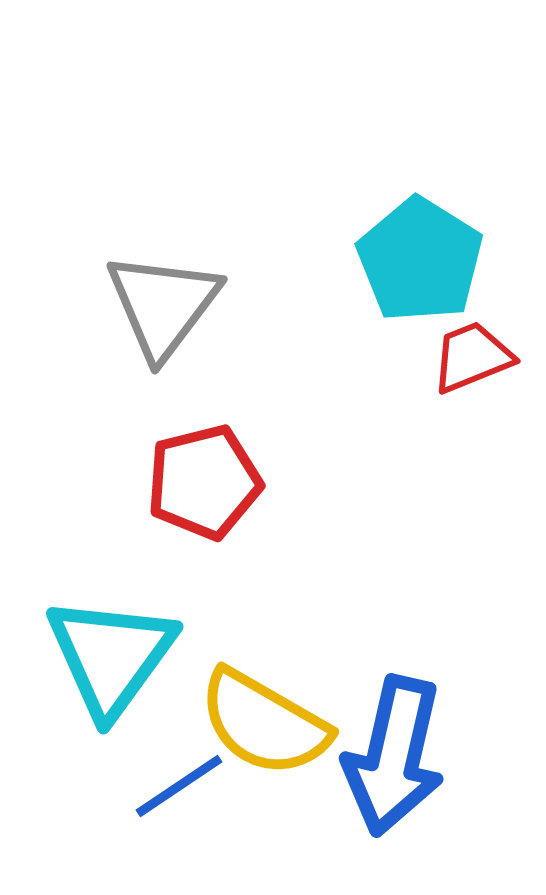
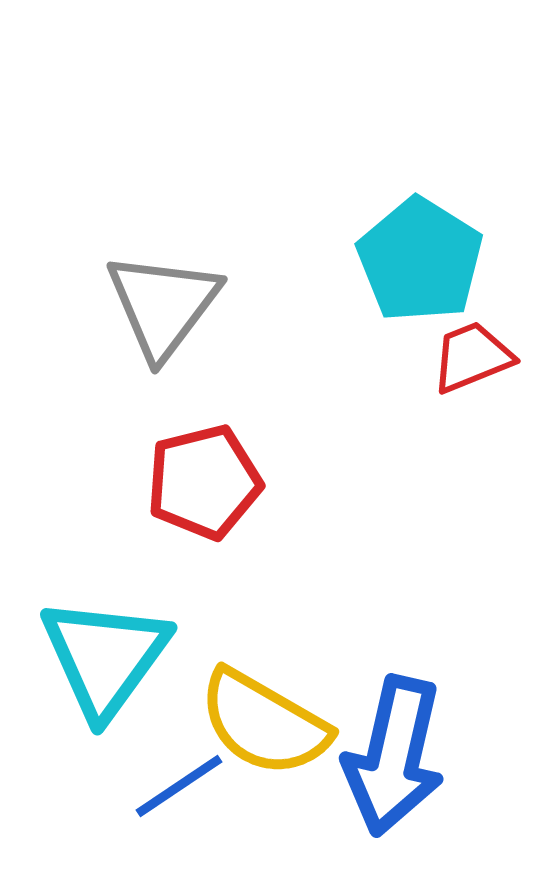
cyan triangle: moved 6 px left, 1 px down
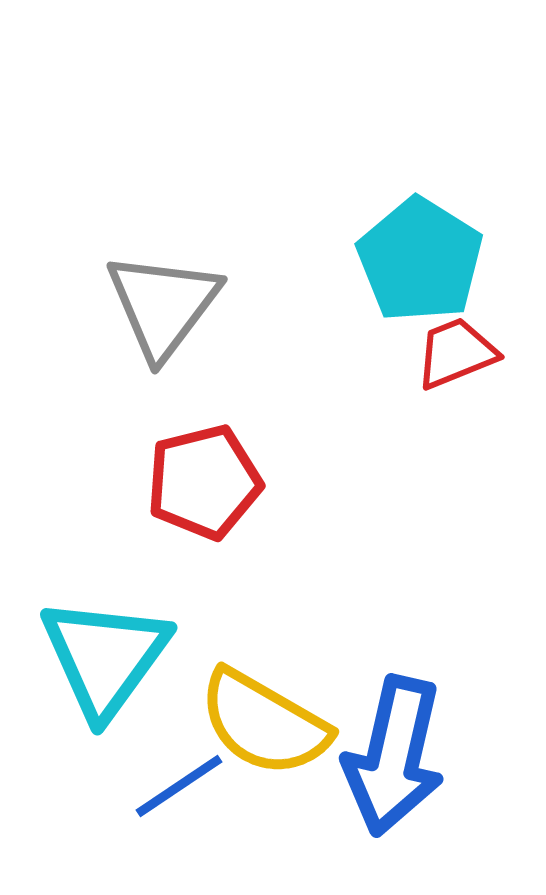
red trapezoid: moved 16 px left, 4 px up
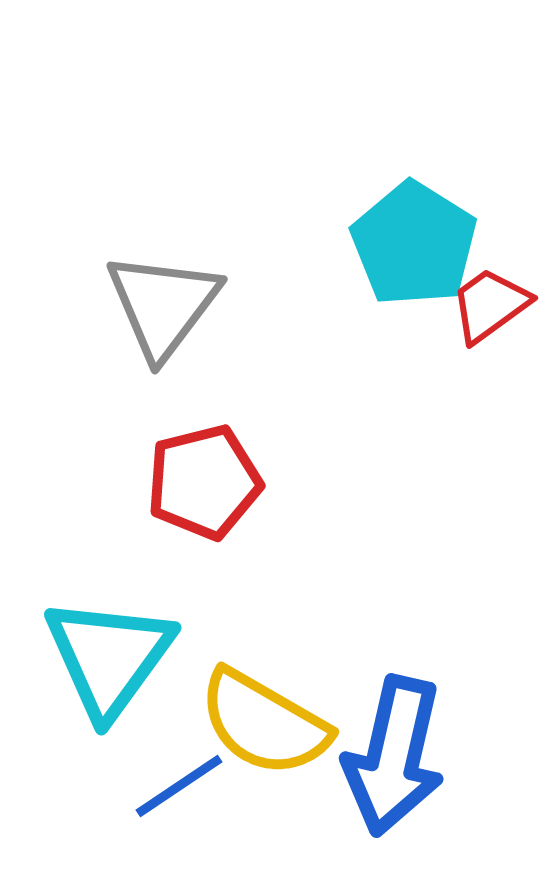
cyan pentagon: moved 6 px left, 16 px up
red trapezoid: moved 34 px right, 48 px up; rotated 14 degrees counterclockwise
cyan triangle: moved 4 px right
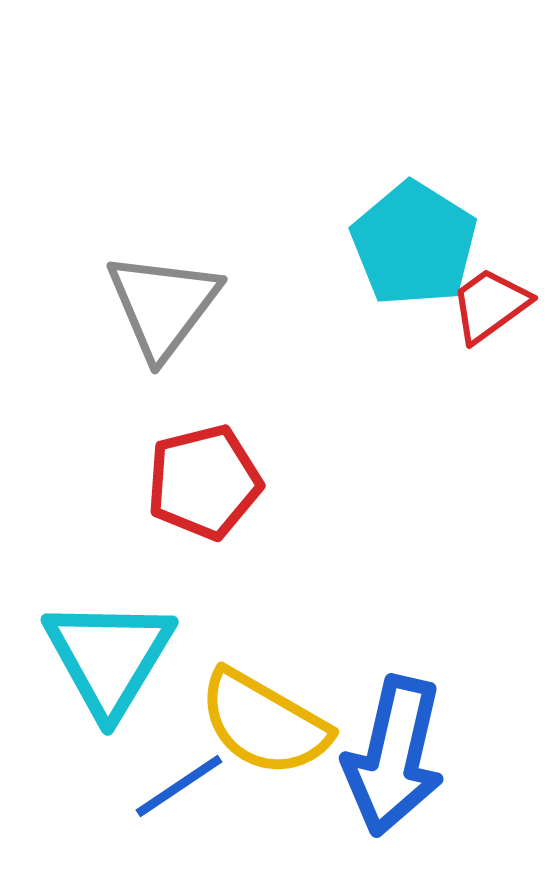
cyan triangle: rotated 5 degrees counterclockwise
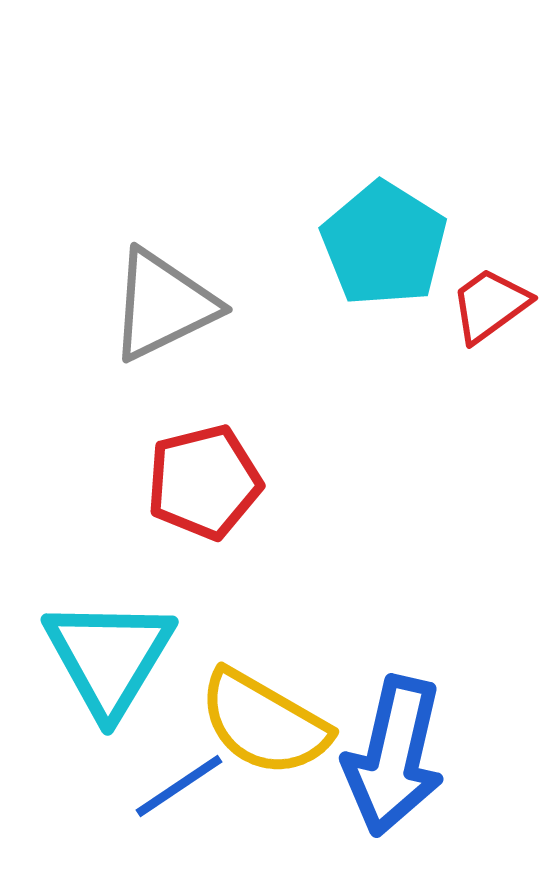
cyan pentagon: moved 30 px left
gray triangle: rotated 27 degrees clockwise
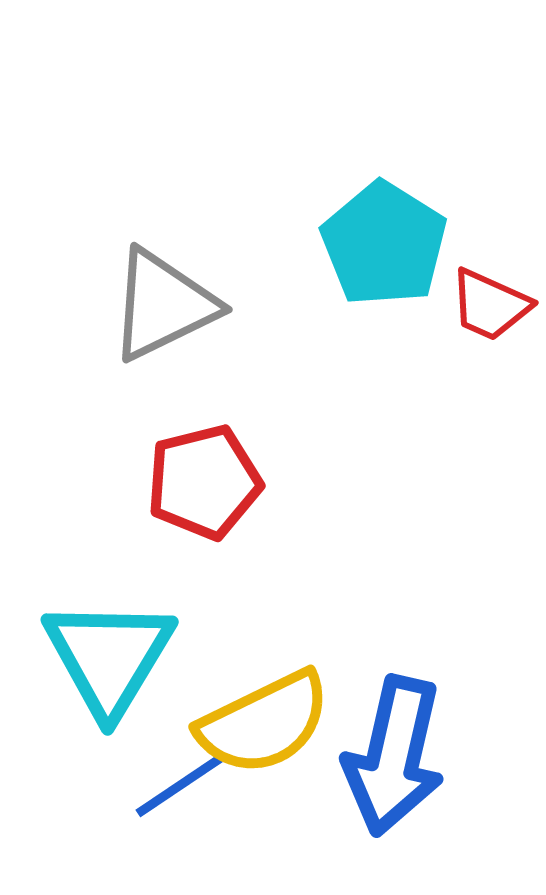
red trapezoid: rotated 120 degrees counterclockwise
yellow semicircle: rotated 56 degrees counterclockwise
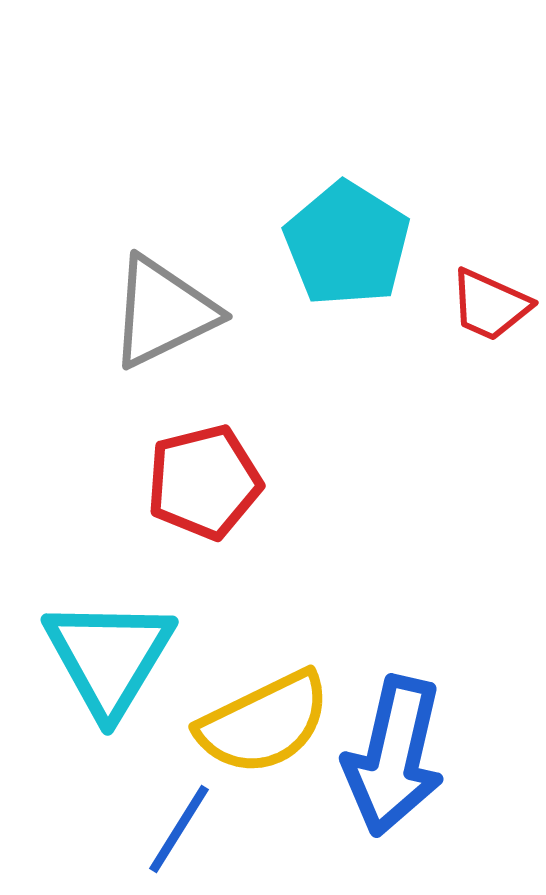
cyan pentagon: moved 37 px left
gray triangle: moved 7 px down
blue line: moved 43 px down; rotated 24 degrees counterclockwise
